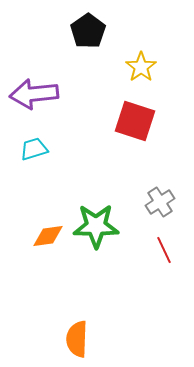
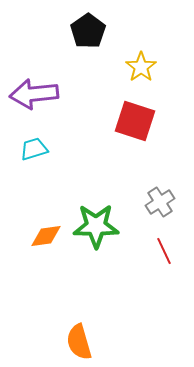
orange diamond: moved 2 px left
red line: moved 1 px down
orange semicircle: moved 2 px right, 3 px down; rotated 18 degrees counterclockwise
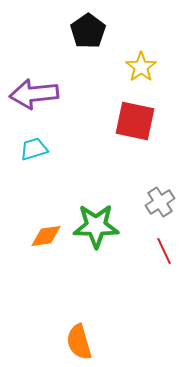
red square: rotated 6 degrees counterclockwise
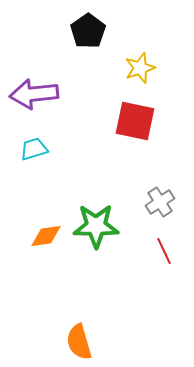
yellow star: moved 1 px left, 1 px down; rotated 16 degrees clockwise
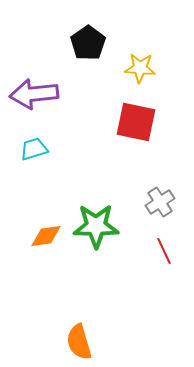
black pentagon: moved 12 px down
yellow star: rotated 24 degrees clockwise
red square: moved 1 px right, 1 px down
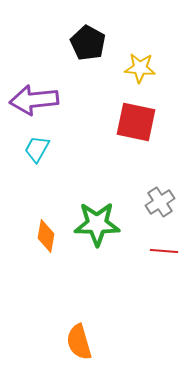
black pentagon: rotated 8 degrees counterclockwise
purple arrow: moved 6 px down
cyan trapezoid: moved 3 px right; rotated 44 degrees counterclockwise
green star: moved 1 px right, 2 px up
orange diamond: rotated 72 degrees counterclockwise
red line: rotated 60 degrees counterclockwise
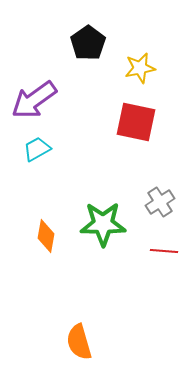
black pentagon: rotated 8 degrees clockwise
yellow star: rotated 16 degrees counterclockwise
purple arrow: rotated 30 degrees counterclockwise
cyan trapezoid: rotated 32 degrees clockwise
green star: moved 6 px right
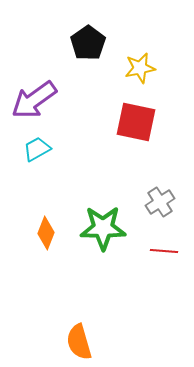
green star: moved 4 px down
orange diamond: moved 3 px up; rotated 12 degrees clockwise
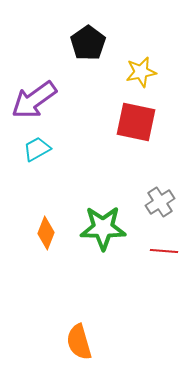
yellow star: moved 1 px right, 4 px down
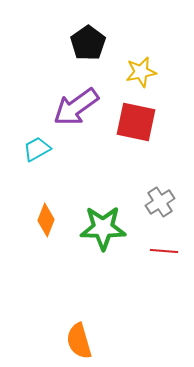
purple arrow: moved 42 px right, 7 px down
orange diamond: moved 13 px up
orange semicircle: moved 1 px up
